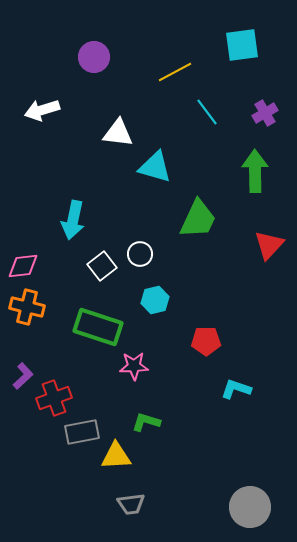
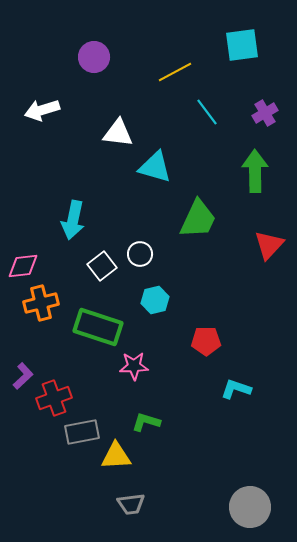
orange cross: moved 14 px right, 4 px up; rotated 28 degrees counterclockwise
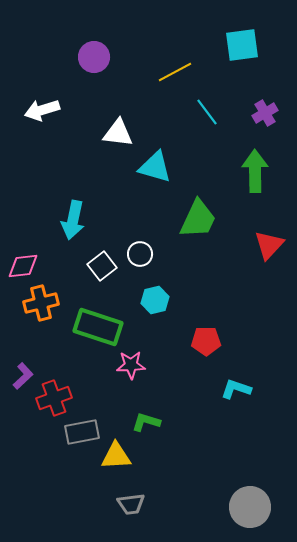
pink star: moved 3 px left, 1 px up
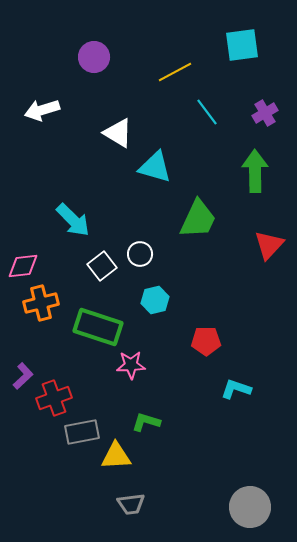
white triangle: rotated 24 degrees clockwise
cyan arrow: rotated 57 degrees counterclockwise
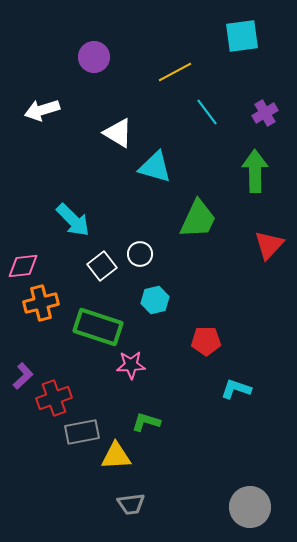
cyan square: moved 9 px up
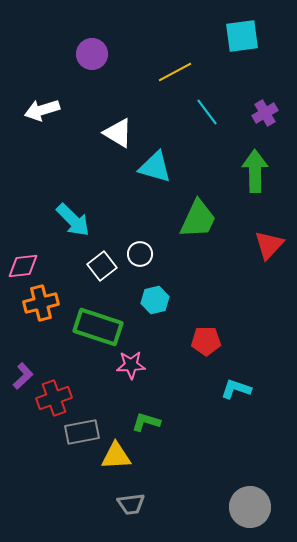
purple circle: moved 2 px left, 3 px up
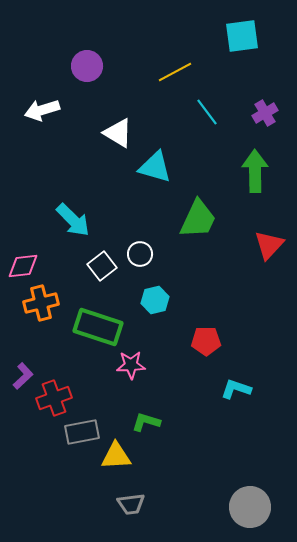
purple circle: moved 5 px left, 12 px down
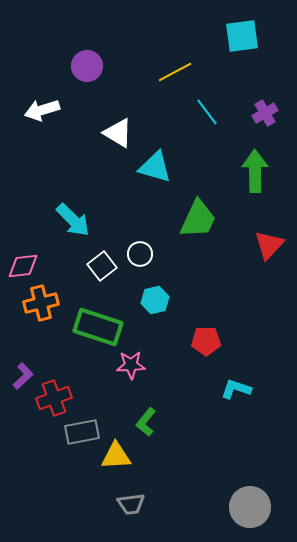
green L-shape: rotated 68 degrees counterclockwise
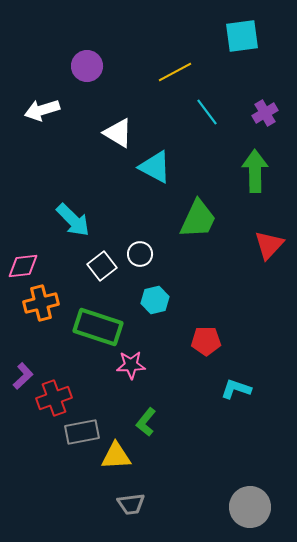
cyan triangle: rotated 12 degrees clockwise
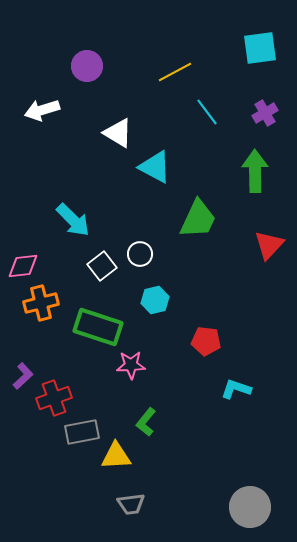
cyan square: moved 18 px right, 12 px down
red pentagon: rotated 8 degrees clockwise
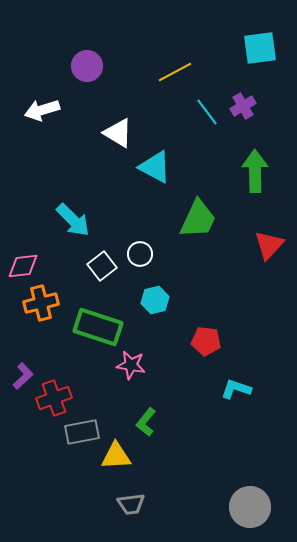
purple cross: moved 22 px left, 7 px up
pink star: rotated 12 degrees clockwise
